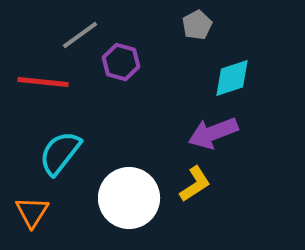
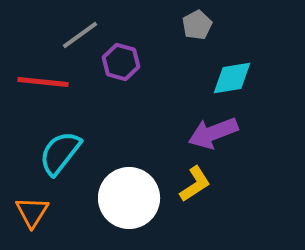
cyan diamond: rotated 9 degrees clockwise
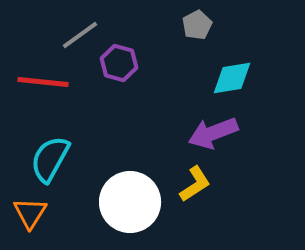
purple hexagon: moved 2 px left, 1 px down
cyan semicircle: moved 10 px left, 6 px down; rotated 9 degrees counterclockwise
white circle: moved 1 px right, 4 px down
orange triangle: moved 2 px left, 1 px down
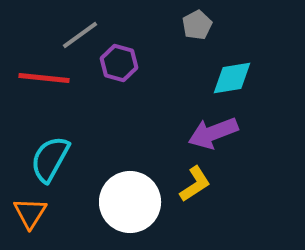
red line: moved 1 px right, 4 px up
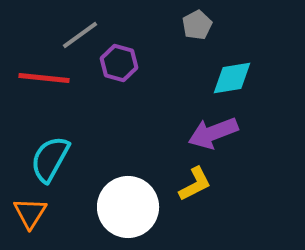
yellow L-shape: rotated 6 degrees clockwise
white circle: moved 2 px left, 5 px down
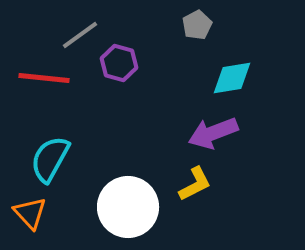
orange triangle: rotated 15 degrees counterclockwise
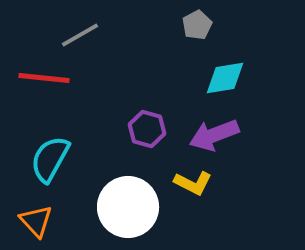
gray line: rotated 6 degrees clockwise
purple hexagon: moved 28 px right, 66 px down
cyan diamond: moved 7 px left
purple arrow: moved 1 px right, 2 px down
yellow L-shape: moved 2 px left, 1 px up; rotated 54 degrees clockwise
orange triangle: moved 6 px right, 8 px down
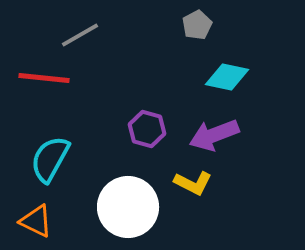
cyan diamond: moved 2 px right, 1 px up; rotated 21 degrees clockwise
orange triangle: rotated 21 degrees counterclockwise
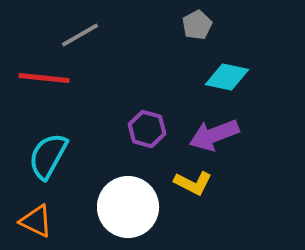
cyan semicircle: moved 2 px left, 3 px up
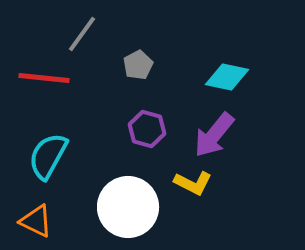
gray pentagon: moved 59 px left, 40 px down
gray line: moved 2 px right, 1 px up; rotated 24 degrees counterclockwise
purple arrow: rotated 30 degrees counterclockwise
